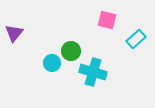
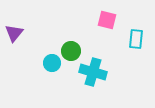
cyan rectangle: rotated 42 degrees counterclockwise
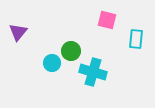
purple triangle: moved 4 px right, 1 px up
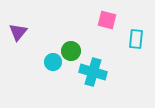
cyan circle: moved 1 px right, 1 px up
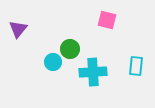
purple triangle: moved 3 px up
cyan rectangle: moved 27 px down
green circle: moved 1 px left, 2 px up
cyan cross: rotated 20 degrees counterclockwise
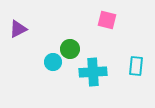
purple triangle: rotated 24 degrees clockwise
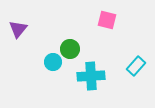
purple triangle: rotated 24 degrees counterclockwise
cyan rectangle: rotated 36 degrees clockwise
cyan cross: moved 2 px left, 4 px down
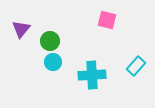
purple triangle: moved 3 px right
green circle: moved 20 px left, 8 px up
cyan cross: moved 1 px right, 1 px up
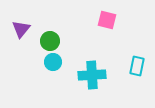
cyan rectangle: moved 1 px right; rotated 30 degrees counterclockwise
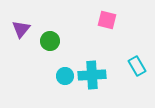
cyan circle: moved 12 px right, 14 px down
cyan rectangle: rotated 42 degrees counterclockwise
